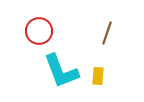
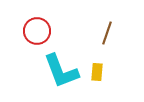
red circle: moved 2 px left
yellow rectangle: moved 1 px left, 4 px up
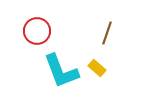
yellow rectangle: moved 4 px up; rotated 54 degrees counterclockwise
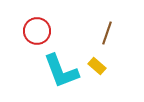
yellow rectangle: moved 2 px up
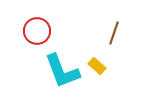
brown line: moved 7 px right
cyan L-shape: moved 1 px right
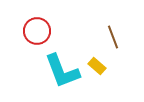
brown line: moved 1 px left, 4 px down; rotated 40 degrees counterclockwise
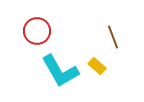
cyan L-shape: moved 2 px left; rotated 9 degrees counterclockwise
